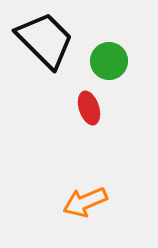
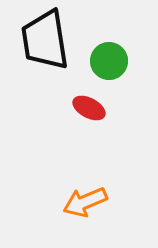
black trapezoid: rotated 144 degrees counterclockwise
red ellipse: rotated 44 degrees counterclockwise
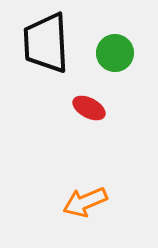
black trapezoid: moved 1 px right, 3 px down; rotated 6 degrees clockwise
green circle: moved 6 px right, 8 px up
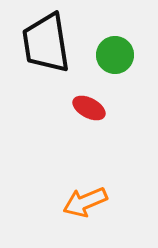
black trapezoid: rotated 6 degrees counterclockwise
green circle: moved 2 px down
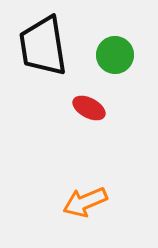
black trapezoid: moved 3 px left, 3 px down
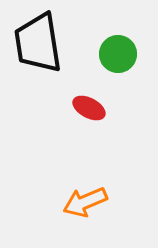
black trapezoid: moved 5 px left, 3 px up
green circle: moved 3 px right, 1 px up
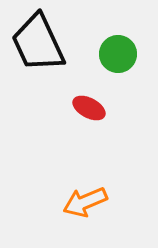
black trapezoid: rotated 16 degrees counterclockwise
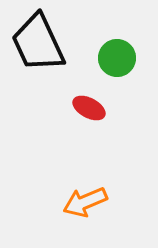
green circle: moved 1 px left, 4 px down
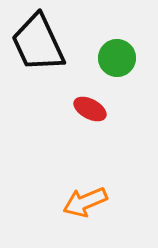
red ellipse: moved 1 px right, 1 px down
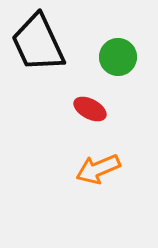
green circle: moved 1 px right, 1 px up
orange arrow: moved 13 px right, 33 px up
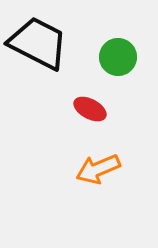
black trapezoid: rotated 142 degrees clockwise
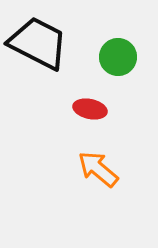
red ellipse: rotated 16 degrees counterclockwise
orange arrow: rotated 63 degrees clockwise
